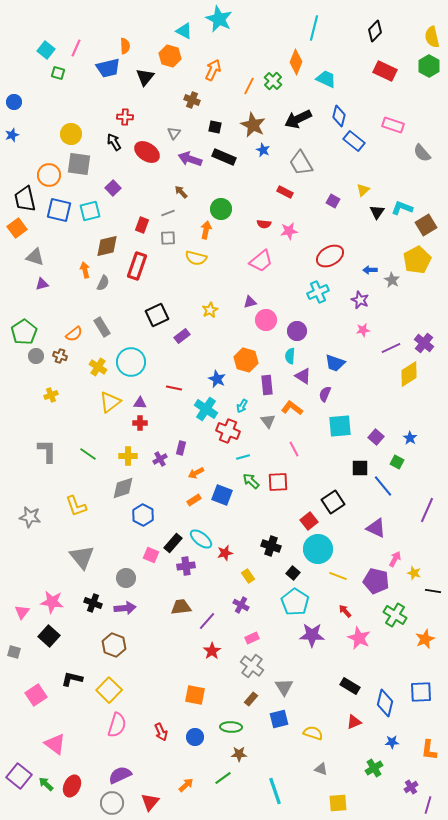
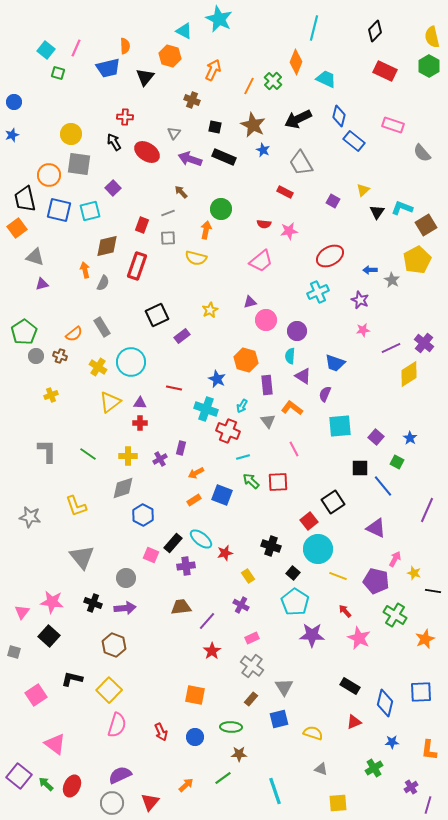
cyan cross at (206, 409): rotated 15 degrees counterclockwise
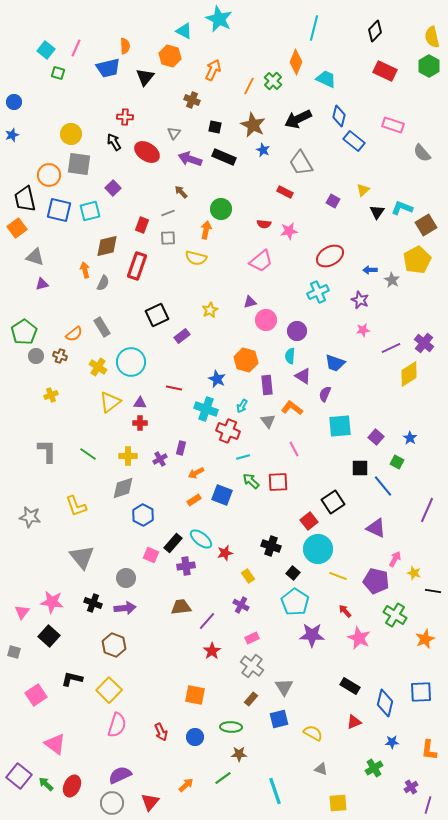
yellow semicircle at (313, 733): rotated 12 degrees clockwise
